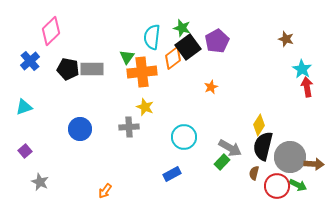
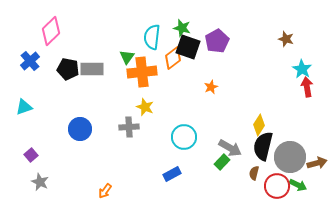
black square: rotated 35 degrees counterclockwise
purple square: moved 6 px right, 4 px down
brown arrow: moved 3 px right, 1 px up; rotated 18 degrees counterclockwise
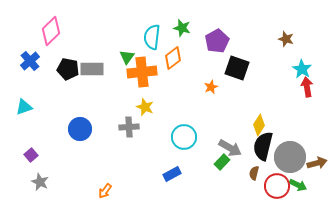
black square: moved 49 px right, 21 px down
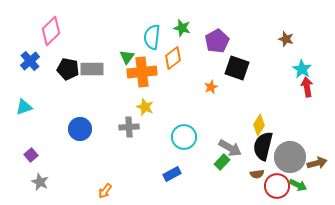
brown semicircle: moved 3 px right, 1 px down; rotated 112 degrees counterclockwise
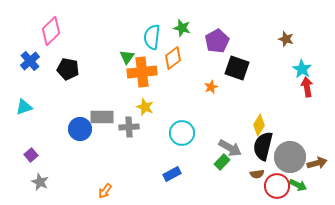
gray rectangle: moved 10 px right, 48 px down
cyan circle: moved 2 px left, 4 px up
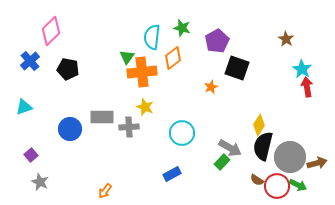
brown star: rotated 14 degrees clockwise
blue circle: moved 10 px left
brown semicircle: moved 6 px down; rotated 40 degrees clockwise
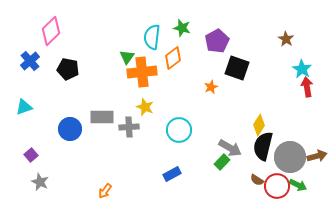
cyan circle: moved 3 px left, 3 px up
brown arrow: moved 7 px up
